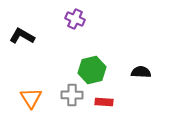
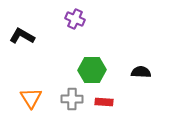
green hexagon: rotated 12 degrees clockwise
gray cross: moved 4 px down
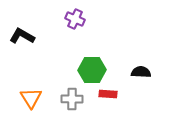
red rectangle: moved 4 px right, 8 px up
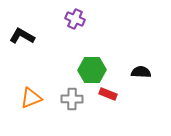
red rectangle: rotated 18 degrees clockwise
orange triangle: rotated 40 degrees clockwise
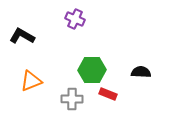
orange triangle: moved 17 px up
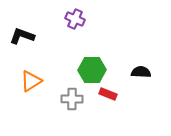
black L-shape: rotated 10 degrees counterclockwise
orange triangle: rotated 10 degrees counterclockwise
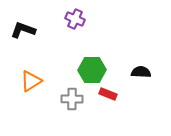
black L-shape: moved 1 px right, 6 px up
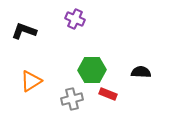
black L-shape: moved 1 px right, 1 px down
gray cross: rotated 15 degrees counterclockwise
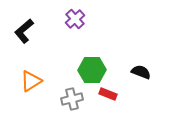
purple cross: rotated 24 degrees clockwise
black L-shape: rotated 60 degrees counterclockwise
black semicircle: rotated 18 degrees clockwise
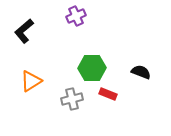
purple cross: moved 1 px right, 3 px up; rotated 18 degrees clockwise
green hexagon: moved 2 px up
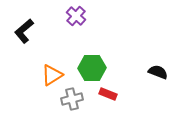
purple cross: rotated 24 degrees counterclockwise
black semicircle: moved 17 px right
orange triangle: moved 21 px right, 6 px up
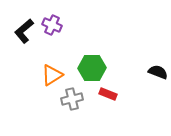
purple cross: moved 24 px left, 9 px down; rotated 18 degrees counterclockwise
